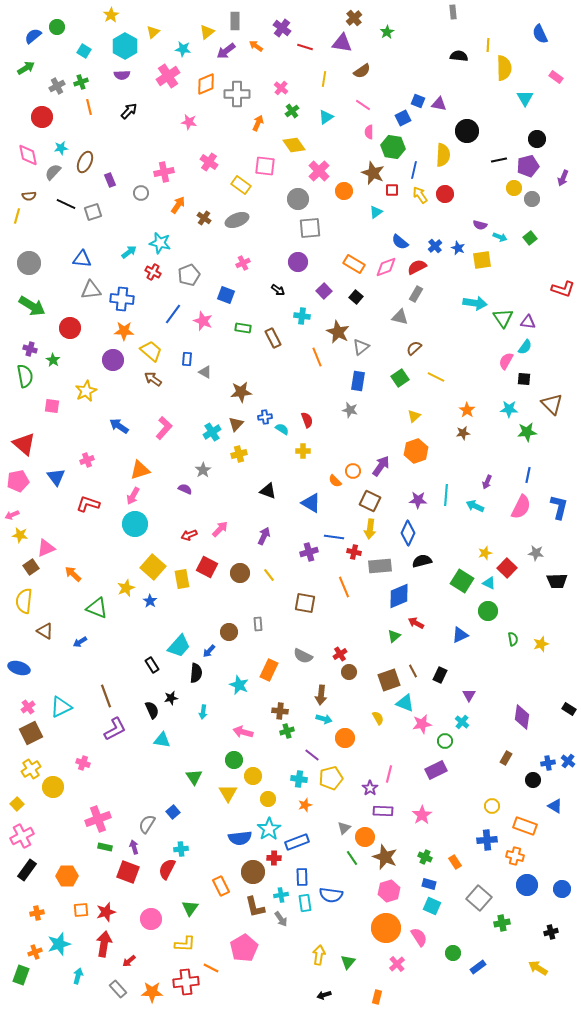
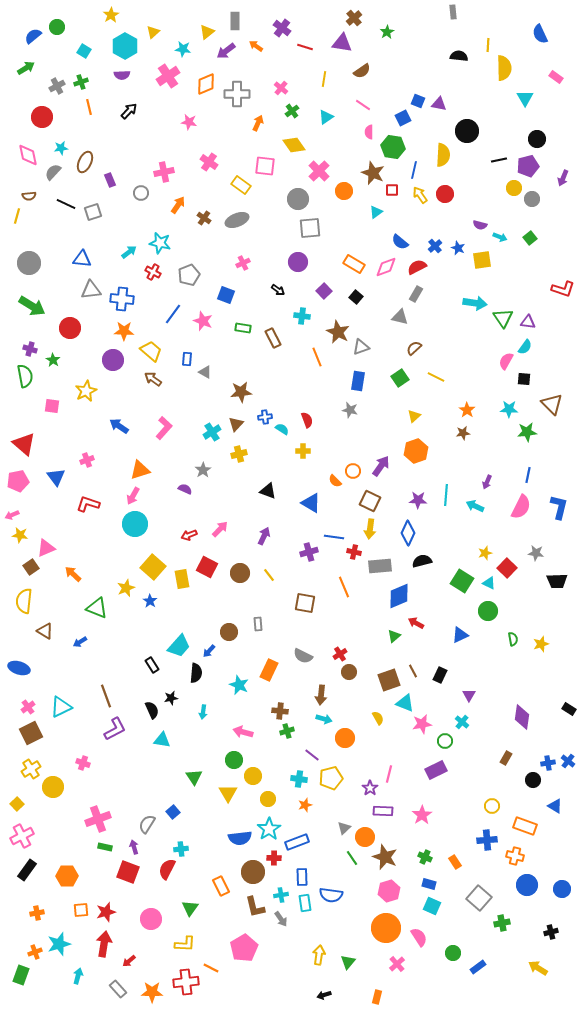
gray triangle at (361, 347): rotated 18 degrees clockwise
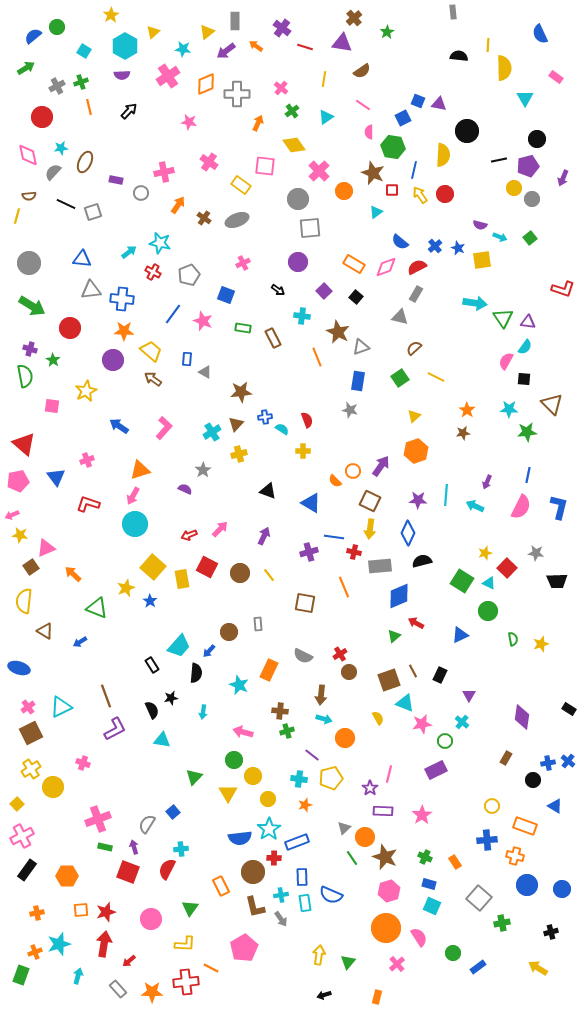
purple rectangle at (110, 180): moved 6 px right; rotated 56 degrees counterclockwise
green triangle at (194, 777): rotated 18 degrees clockwise
blue semicircle at (331, 895): rotated 15 degrees clockwise
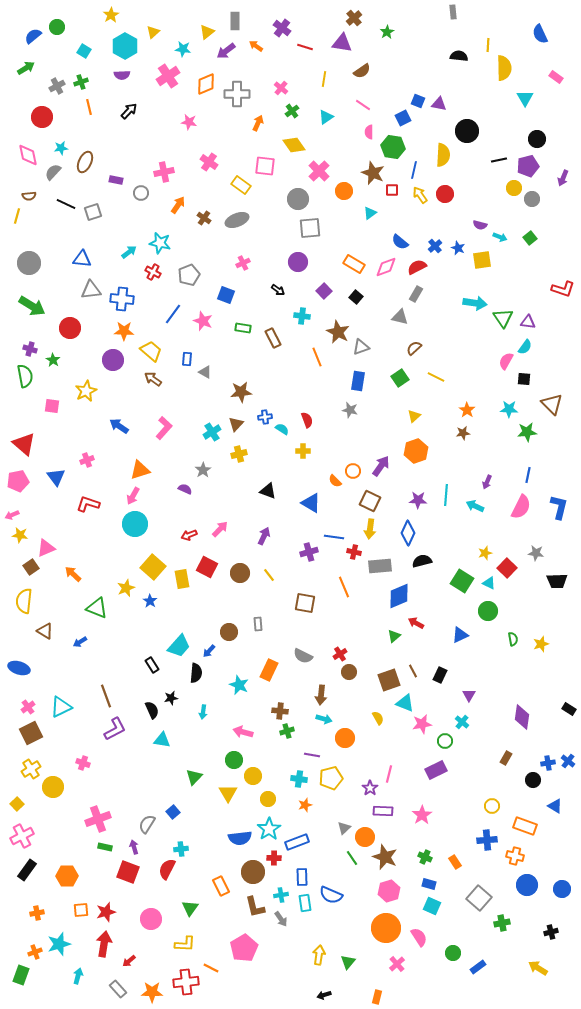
cyan triangle at (376, 212): moved 6 px left, 1 px down
purple line at (312, 755): rotated 28 degrees counterclockwise
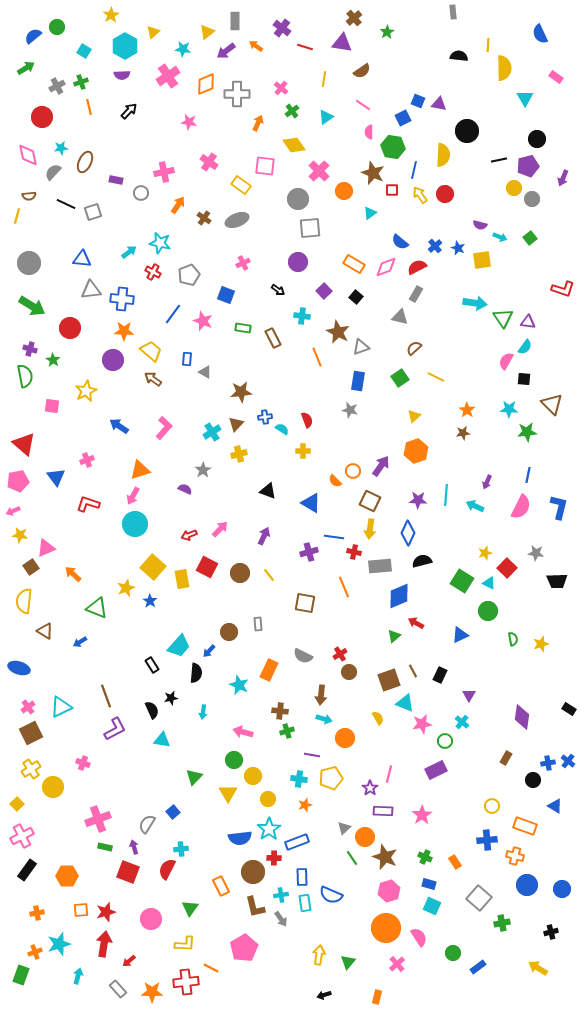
pink arrow at (12, 515): moved 1 px right, 4 px up
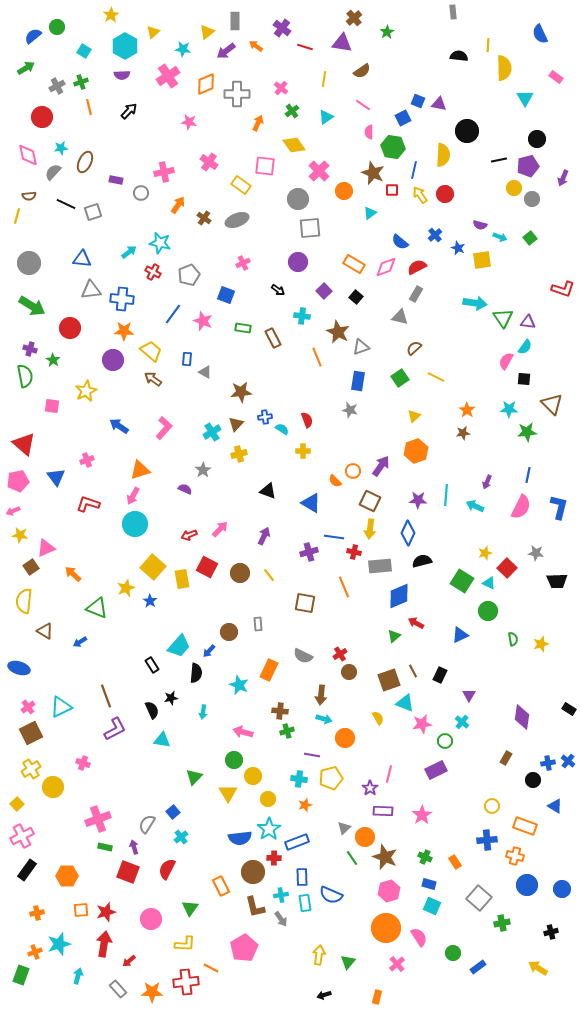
blue cross at (435, 246): moved 11 px up
cyan cross at (181, 849): moved 12 px up; rotated 32 degrees counterclockwise
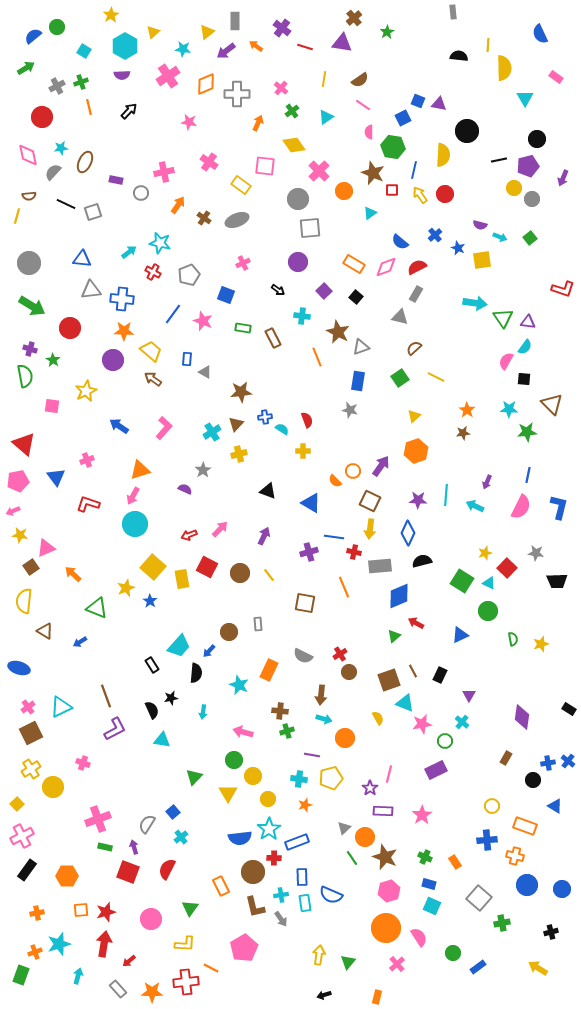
brown semicircle at (362, 71): moved 2 px left, 9 px down
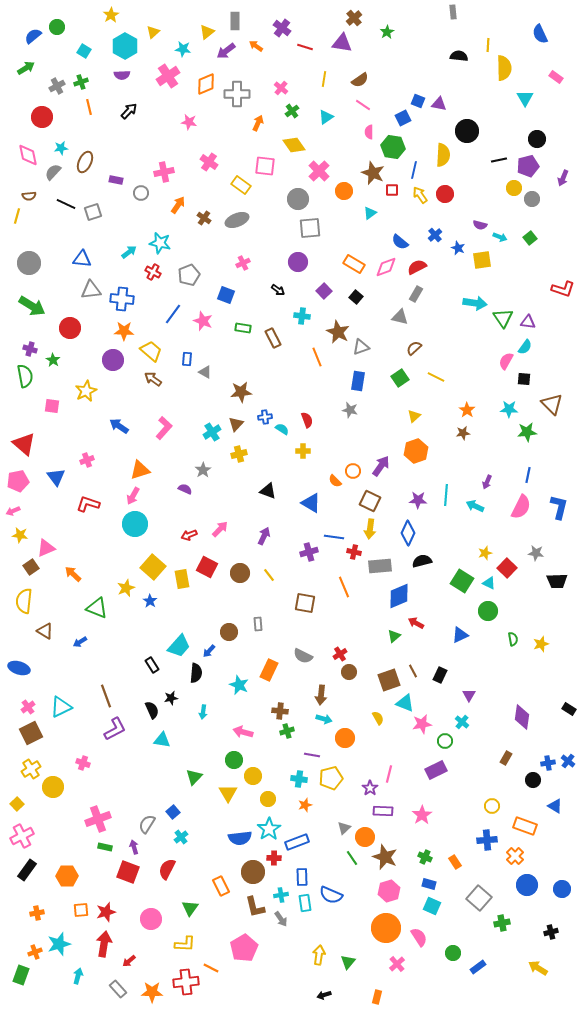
orange cross at (515, 856): rotated 30 degrees clockwise
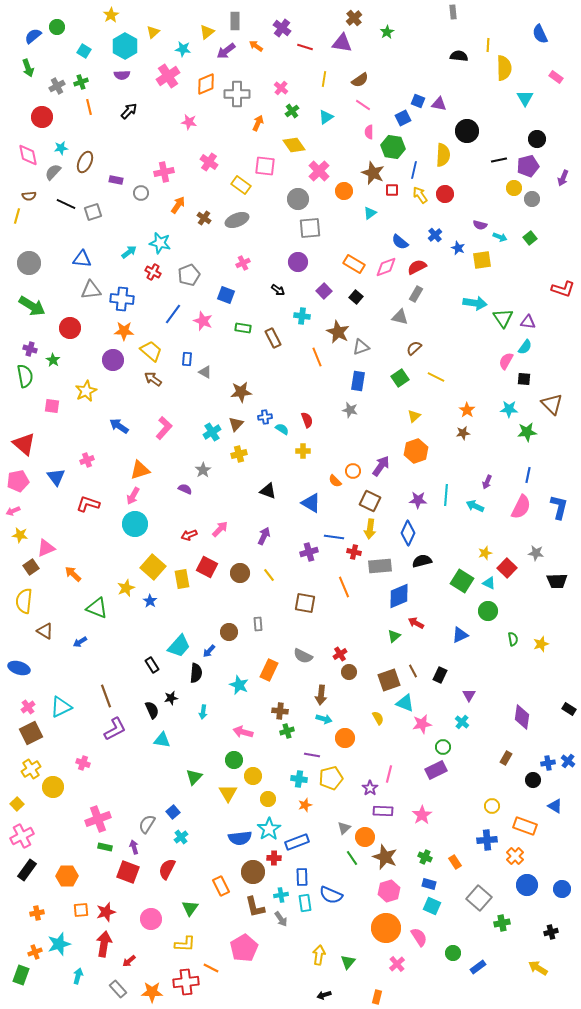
green arrow at (26, 68): moved 2 px right; rotated 102 degrees clockwise
green circle at (445, 741): moved 2 px left, 6 px down
